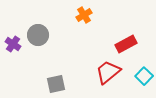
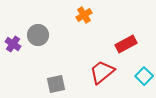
red trapezoid: moved 6 px left
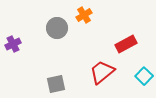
gray circle: moved 19 px right, 7 px up
purple cross: rotated 28 degrees clockwise
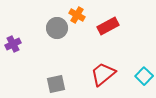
orange cross: moved 7 px left; rotated 28 degrees counterclockwise
red rectangle: moved 18 px left, 18 px up
red trapezoid: moved 1 px right, 2 px down
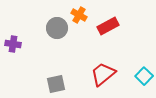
orange cross: moved 2 px right
purple cross: rotated 35 degrees clockwise
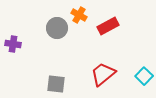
gray square: rotated 18 degrees clockwise
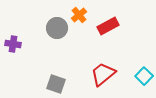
orange cross: rotated 21 degrees clockwise
gray square: rotated 12 degrees clockwise
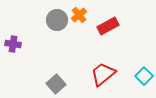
gray circle: moved 8 px up
gray square: rotated 30 degrees clockwise
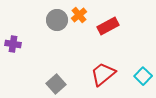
cyan square: moved 1 px left
